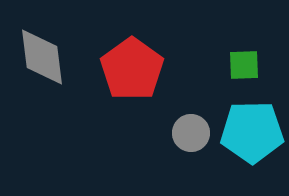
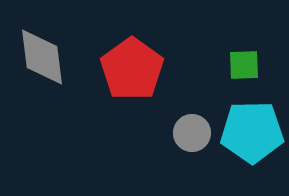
gray circle: moved 1 px right
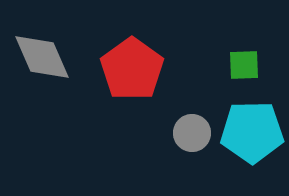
gray diamond: rotated 16 degrees counterclockwise
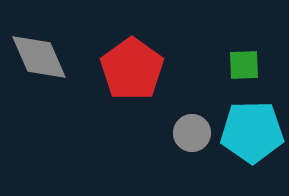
gray diamond: moved 3 px left
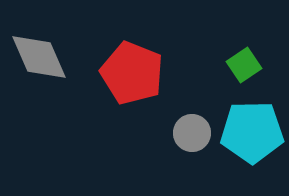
green square: rotated 32 degrees counterclockwise
red pentagon: moved 4 px down; rotated 14 degrees counterclockwise
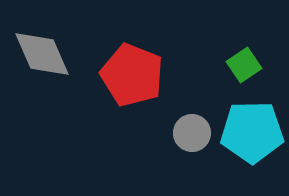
gray diamond: moved 3 px right, 3 px up
red pentagon: moved 2 px down
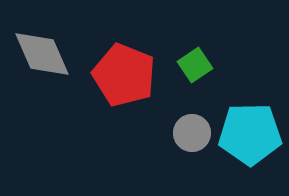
green square: moved 49 px left
red pentagon: moved 8 px left
cyan pentagon: moved 2 px left, 2 px down
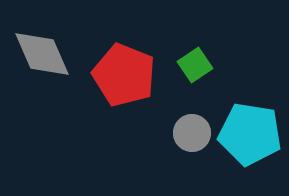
cyan pentagon: rotated 10 degrees clockwise
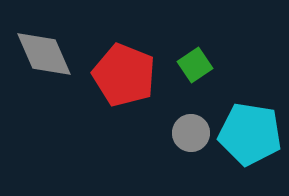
gray diamond: moved 2 px right
gray circle: moved 1 px left
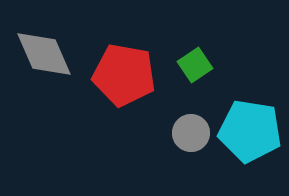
red pentagon: rotated 12 degrees counterclockwise
cyan pentagon: moved 3 px up
